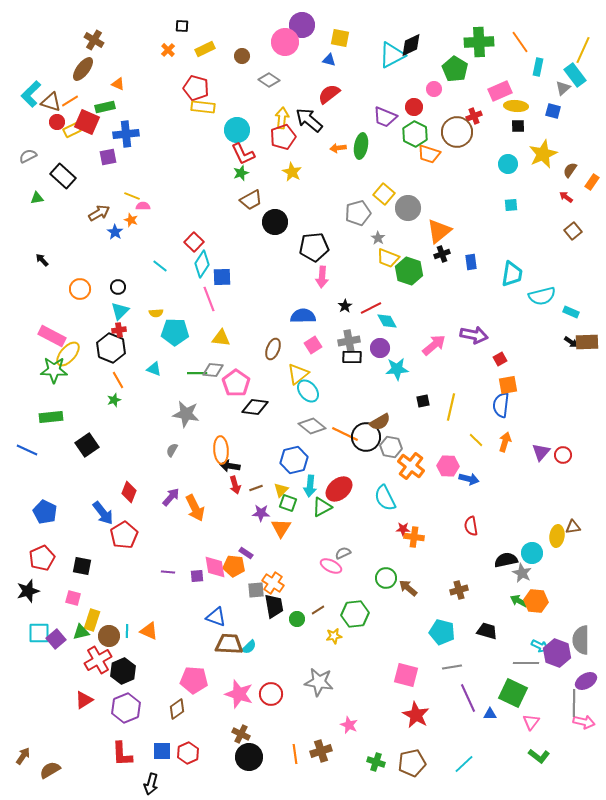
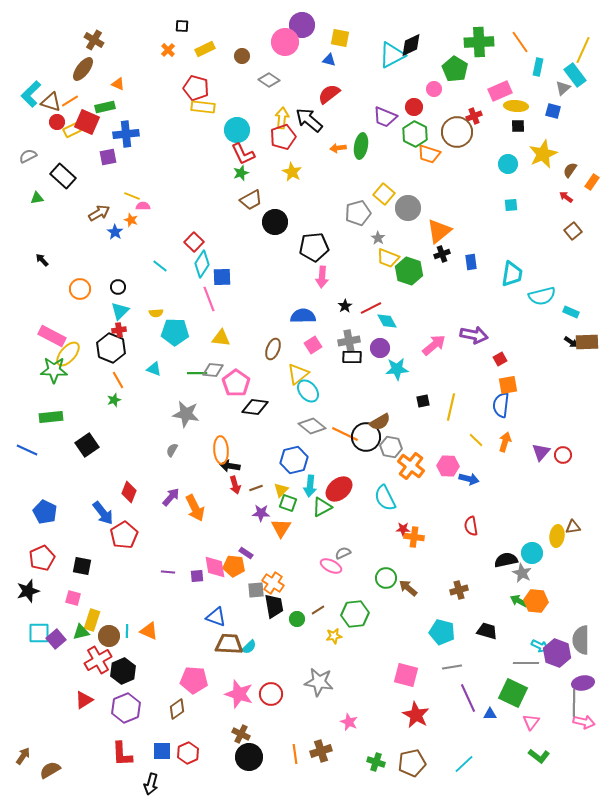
purple ellipse at (586, 681): moved 3 px left, 2 px down; rotated 20 degrees clockwise
pink star at (349, 725): moved 3 px up
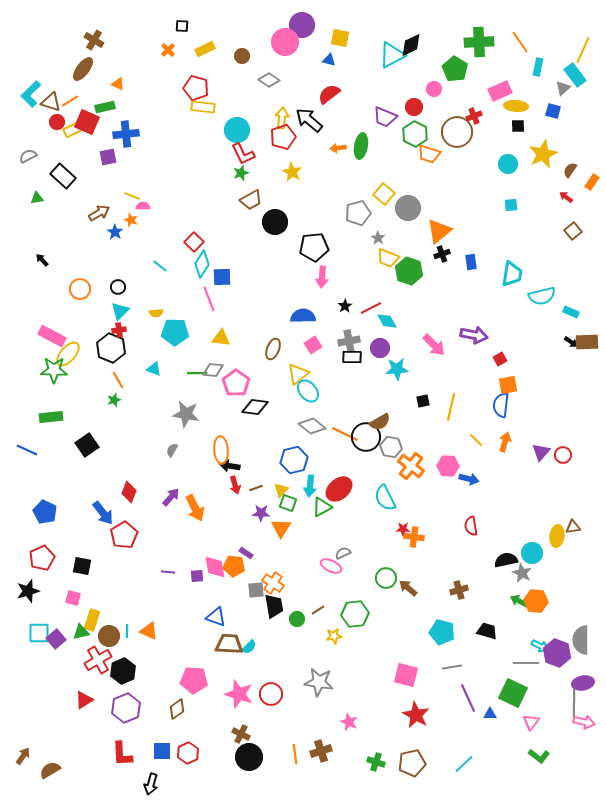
pink arrow at (434, 345): rotated 85 degrees clockwise
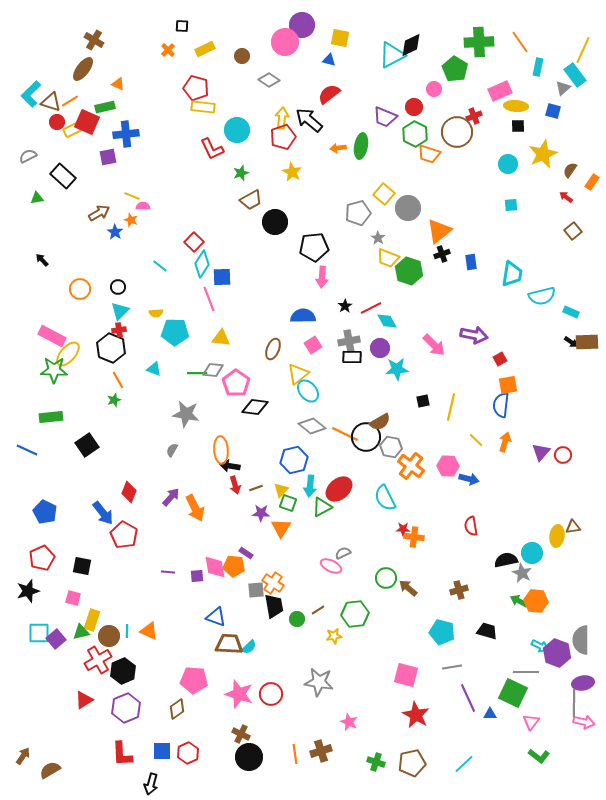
red L-shape at (243, 154): moved 31 px left, 5 px up
red pentagon at (124, 535): rotated 12 degrees counterclockwise
gray line at (526, 663): moved 9 px down
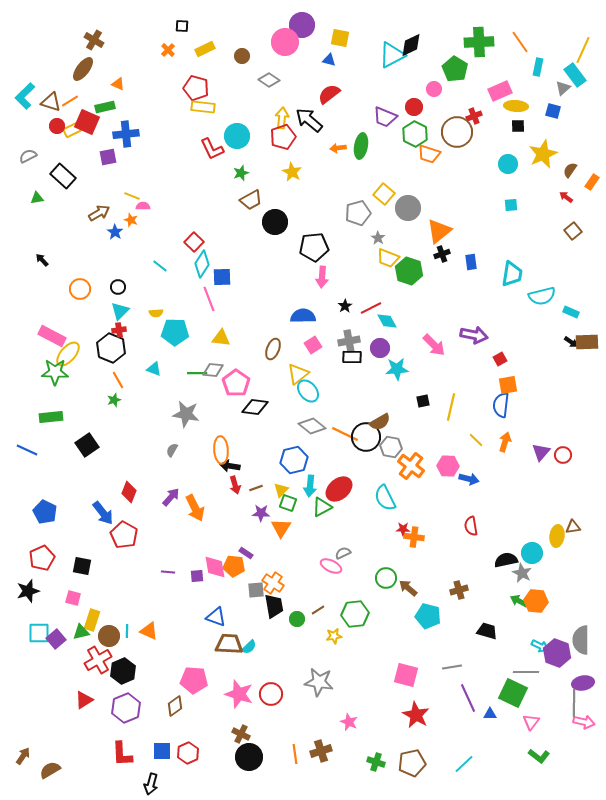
cyan L-shape at (31, 94): moved 6 px left, 2 px down
red circle at (57, 122): moved 4 px down
cyan circle at (237, 130): moved 6 px down
green star at (54, 370): moved 1 px right, 2 px down
cyan pentagon at (442, 632): moved 14 px left, 16 px up
brown diamond at (177, 709): moved 2 px left, 3 px up
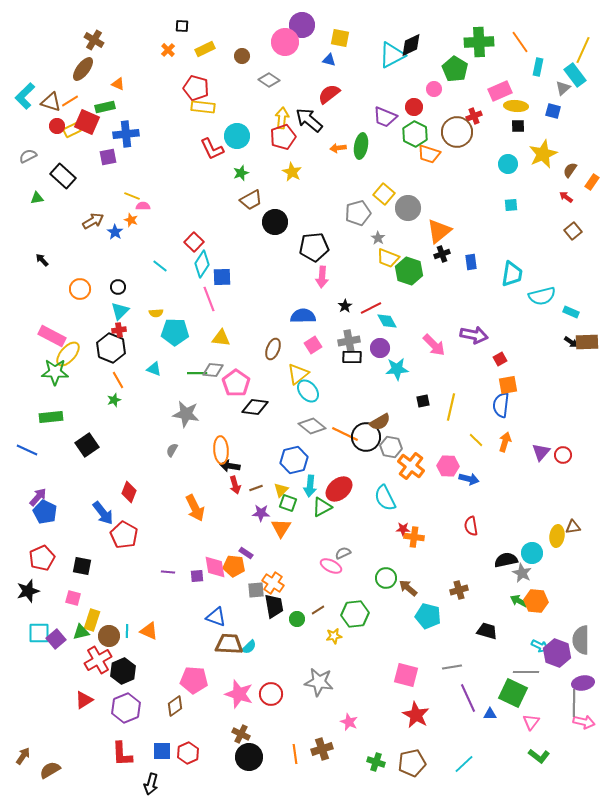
brown arrow at (99, 213): moved 6 px left, 8 px down
purple arrow at (171, 497): moved 133 px left
brown cross at (321, 751): moved 1 px right, 2 px up
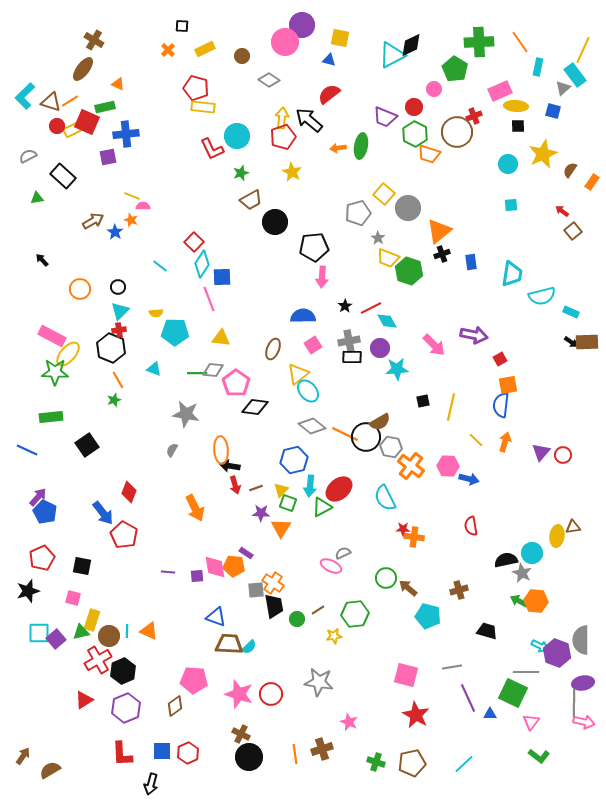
red arrow at (566, 197): moved 4 px left, 14 px down
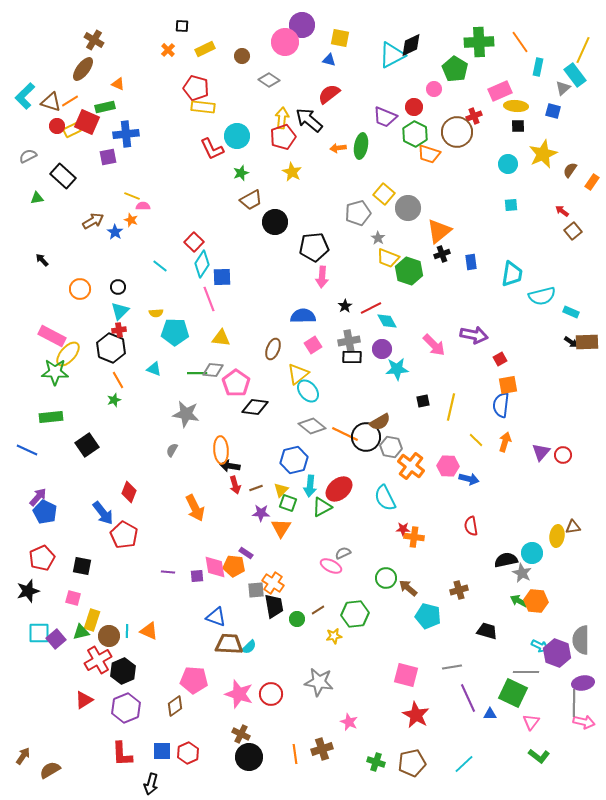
purple circle at (380, 348): moved 2 px right, 1 px down
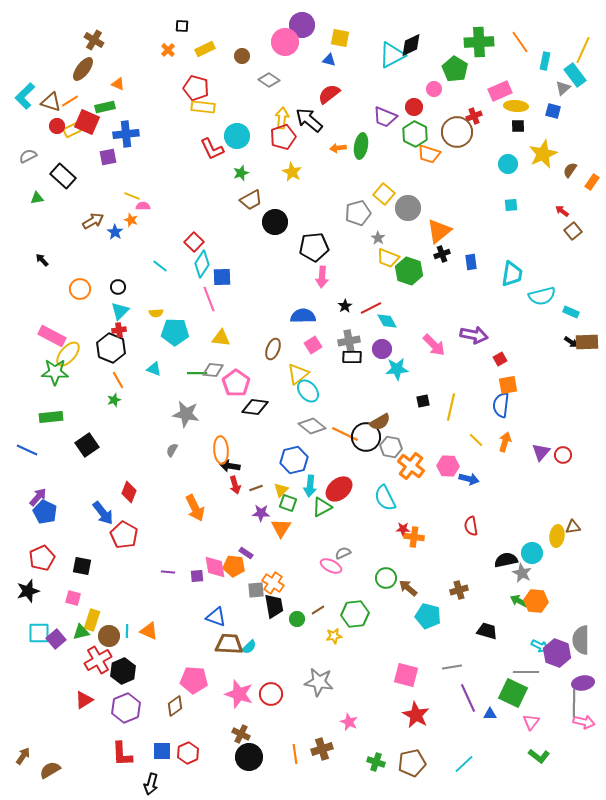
cyan rectangle at (538, 67): moved 7 px right, 6 px up
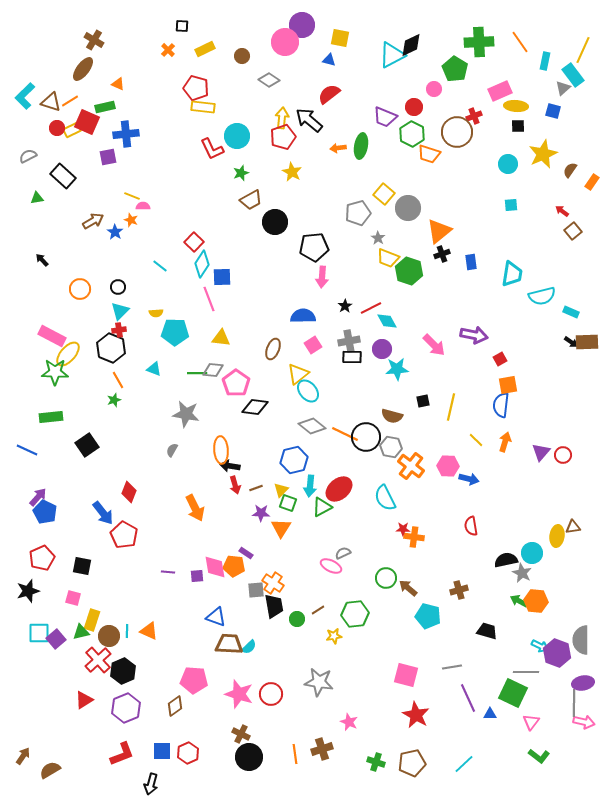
cyan rectangle at (575, 75): moved 2 px left
red circle at (57, 126): moved 2 px down
green hexagon at (415, 134): moved 3 px left
brown semicircle at (380, 422): moved 12 px right, 6 px up; rotated 45 degrees clockwise
red cross at (98, 660): rotated 12 degrees counterclockwise
red L-shape at (122, 754): rotated 108 degrees counterclockwise
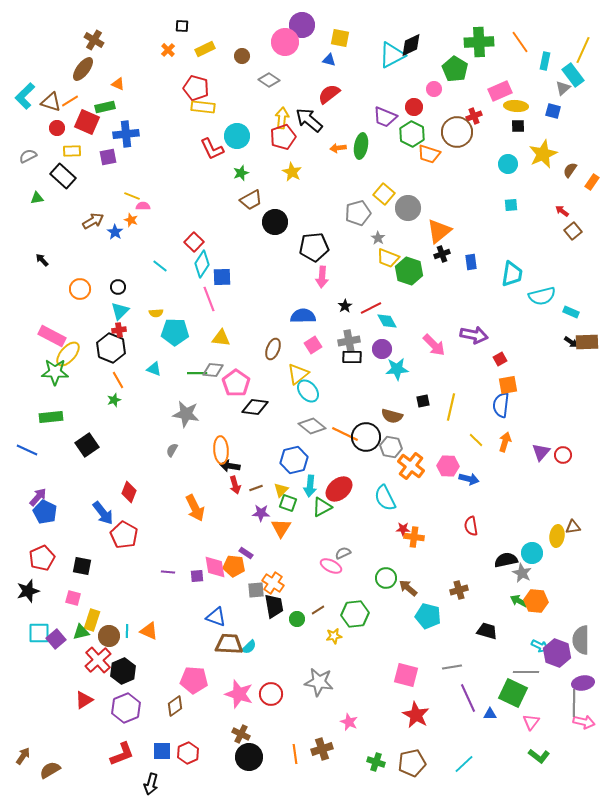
yellow rectangle at (72, 130): moved 21 px down; rotated 24 degrees clockwise
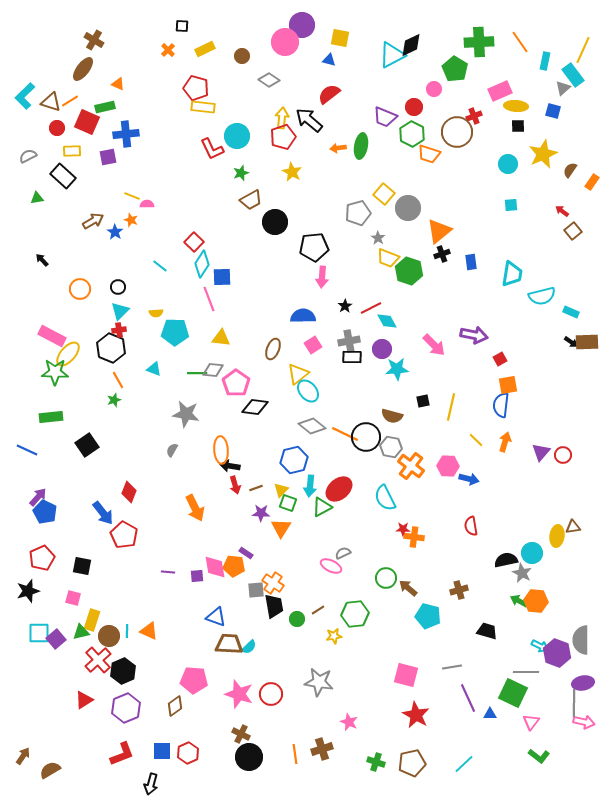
pink semicircle at (143, 206): moved 4 px right, 2 px up
